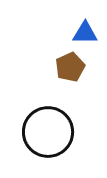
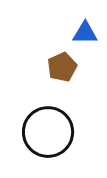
brown pentagon: moved 8 px left
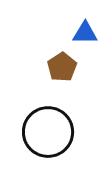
brown pentagon: rotated 8 degrees counterclockwise
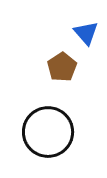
blue triangle: moved 1 px right; rotated 48 degrees clockwise
